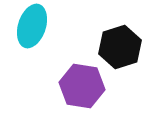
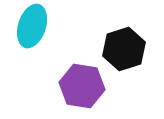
black hexagon: moved 4 px right, 2 px down
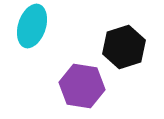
black hexagon: moved 2 px up
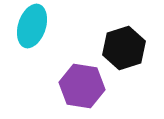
black hexagon: moved 1 px down
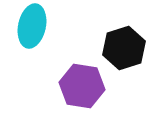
cyan ellipse: rotated 6 degrees counterclockwise
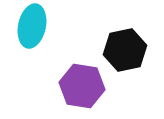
black hexagon: moved 1 px right, 2 px down; rotated 6 degrees clockwise
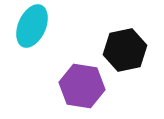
cyan ellipse: rotated 12 degrees clockwise
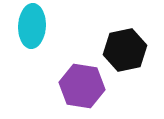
cyan ellipse: rotated 21 degrees counterclockwise
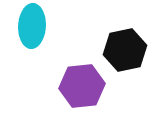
purple hexagon: rotated 15 degrees counterclockwise
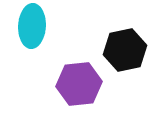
purple hexagon: moved 3 px left, 2 px up
